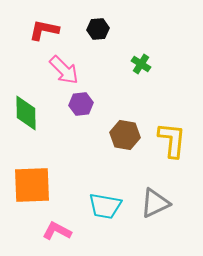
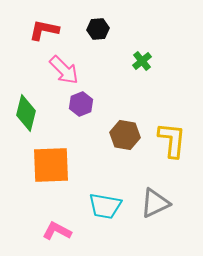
green cross: moved 1 px right, 3 px up; rotated 18 degrees clockwise
purple hexagon: rotated 15 degrees counterclockwise
green diamond: rotated 15 degrees clockwise
orange square: moved 19 px right, 20 px up
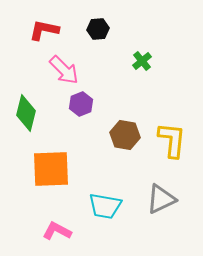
orange square: moved 4 px down
gray triangle: moved 6 px right, 4 px up
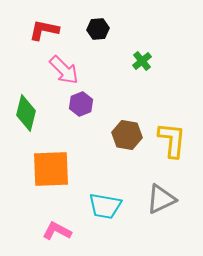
brown hexagon: moved 2 px right
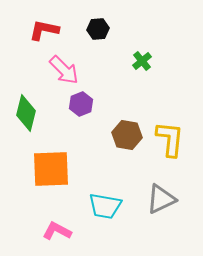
yellow L-shape: moved 2 px left, 1 px up
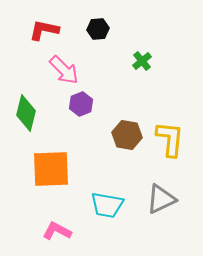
cyan trapezoid: moved 2 px right, 1 px up
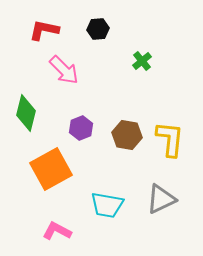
purple hexagon: moved 24 px down
orange square: rotated 27 degrees counterclockwise
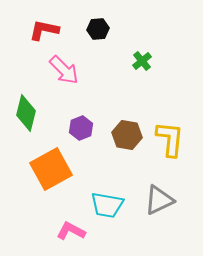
gray triangle: moved 2 px left, 1 px down
pink L-shape: moved 14 px right
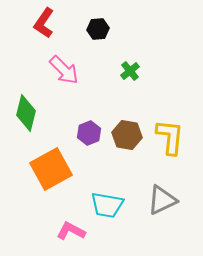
red L-shape: moved 7 px up; rotated 68 degrees counterclockwise
green cross: moved 12 px left, 10 px down
purple hexagon: moved 8 px right, 5 px down
yellow L-shape: moved 2 px up
gray triangle: moved 3 px right
